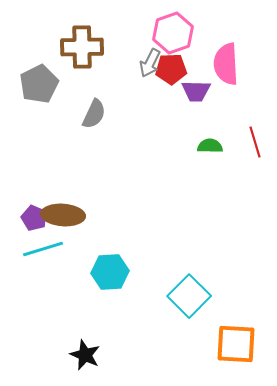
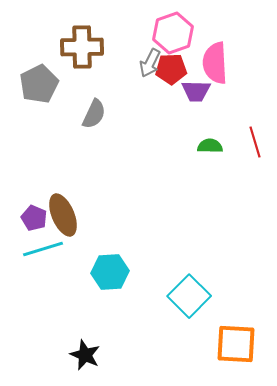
pink semicircle: moved 11 px left, 1 px up
brown ellipse: rotated 63 degrees clockwise
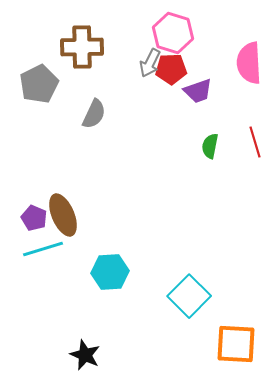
pink hexagon: rotated 24 degrees counterclockwise
pink semicircle: moved 34 px right
purple trapezoid: moved 2 px right; rotated 20 degrees counterclockwise
green semicircle: rotated 80 degrees counterclockwise
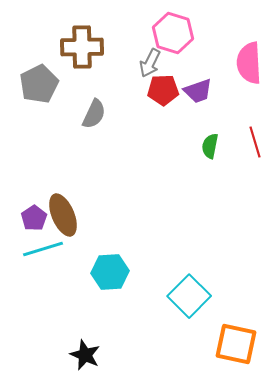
red pentagon: moved 8 px left, 21 px down
purple pentagon: rotated 15 degrees clockwise
orange square: rotated 9 degrees clockwise
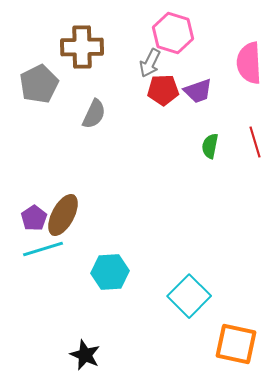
brown ellipse: rotated 51 degrees clockwise
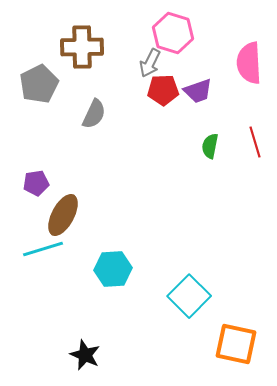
purple pentagon: moved 2 px right, 35 px up; rotated 25 degrees clockwise
cyan hexagon: moved 3 px right, 3 px up
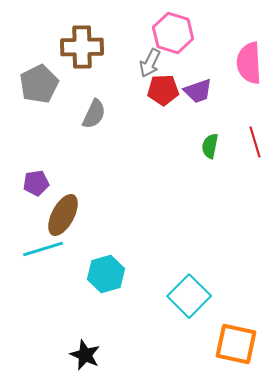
cyan hexagon: moved 7 px left, 5 px down; rotated 12 degrees counterclockwise
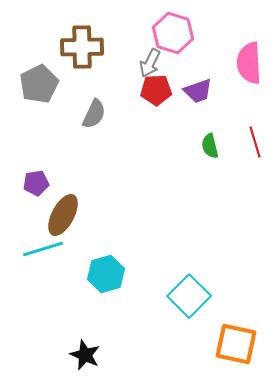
red pentagon: moved 7 px left
green semicircle: rotated 25 degrees counterclockwise
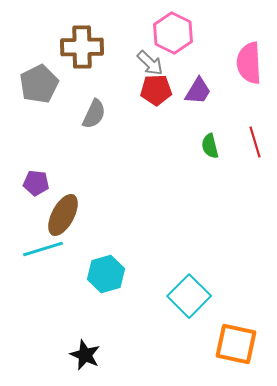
pink hexagon: rotated 9 degrees clockwise
gray arrow: rotated 72 degrees counterclockwise
purple trapezoid: rotated 40 degrees counterclockwise
purple pentagon: rotated 15 degrees clockwise
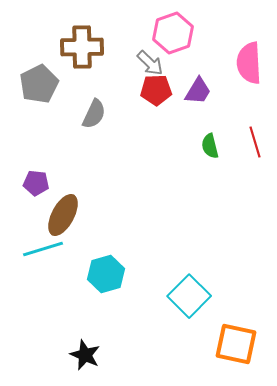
pink hexagon: rotated 15 degrees clockwise
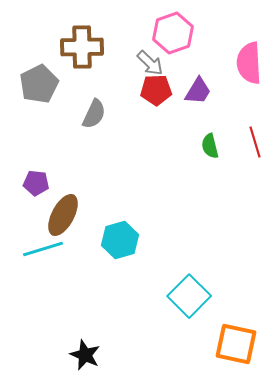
cyan hexagon: moved 14 px right, 34 px up
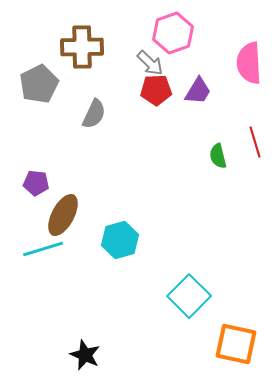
green semicircle: moved 8 px right, 10 px down
